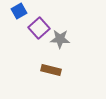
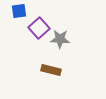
blue square: rotated 21 degrees clockwise
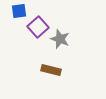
purple square: moved 1 px left, 1 px up
gray star: rotated 18 degrees clockwise
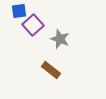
purple square: moved 5 px left, 2 px up
brown rectangle: rotated 24 degrees clockwise
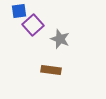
brown rectangle: rotated 30 degrees counterclockwise
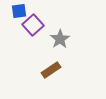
gray star: rotated 18 degrees clockwise
brown rectangle: rotated 42 degrees counterclockwise
